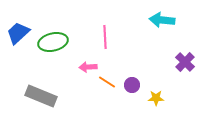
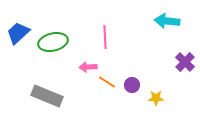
cyan arrow: moved 5 px right, 1 px down
gray rectangle: moved 6 px right
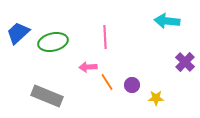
orange line: rotated 24 degrees clockwise
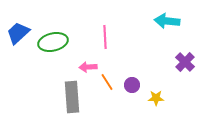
gray rectangle: moved 25 px right, 1 px down; rotated 64 degrees clockwise
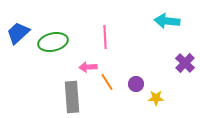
purple cross: moved 1 px down
purple circle: moved 4 px right, 1 px up
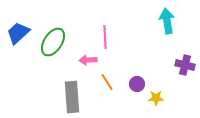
cyan arrow: rotated 75 degrees clockwise
green ellipse: rotated 44 degrees counterclockwise
purple cross: moved 2 px down; rotated 30 degrees counterclockwise
pink arrow: moved 7 px up
purple circle: moved 1 px right
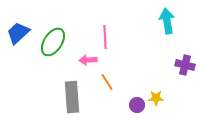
purple circle: moved 21 px down
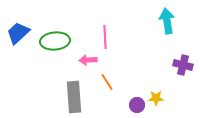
green ellipse: moved 2 px right, 1 px up; rotated 52 degrees clockwise
purple cross: moved 2 px left
gray rectangle: moved 2 px right
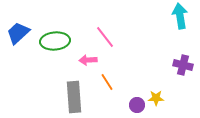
cyan arrow: moved 13 px right, 5 px up
pink line: rotated 35 degrees counterclockwise
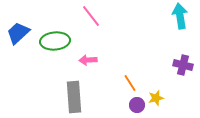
pink line: moved 14 px left, 21 px up
orange line: moved 23 px right, 1 px down
yellow star: rotated 14 degrees counterclockwise
